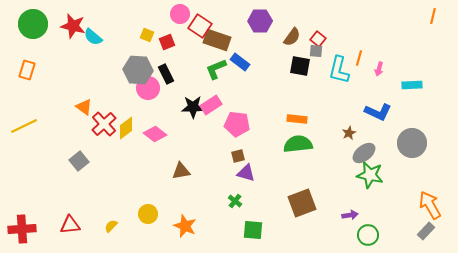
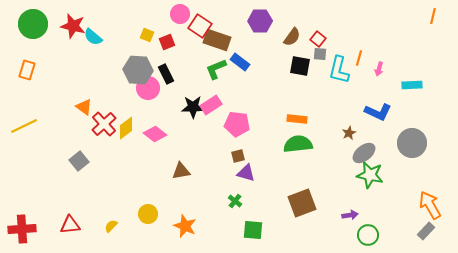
gray square at (316, 51): moved 4 px right, 3 px down
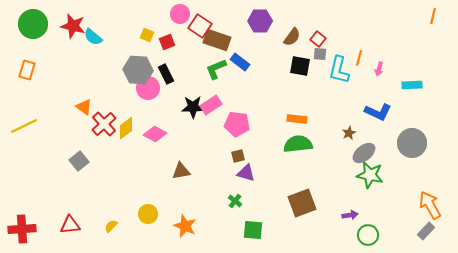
pink diamond at (155, 134): rotated 10 degrees counterclockwise
